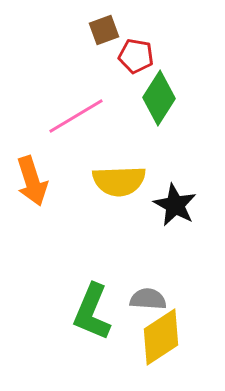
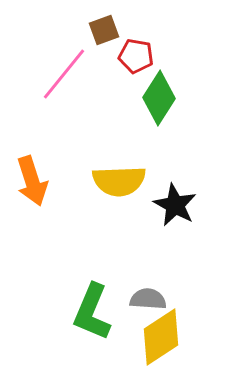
pink line: moved 12 px left, 42 px up; rotated 20 degrees counterclockwise
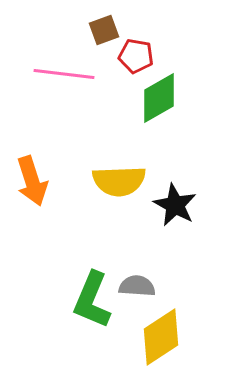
pink line: rotated 58 degrees clockwise
green diamond: rotated 28 degrees clockwise
gray semicircle: moved 11 px left, 13 px up
green L-shape: moved 12 px up
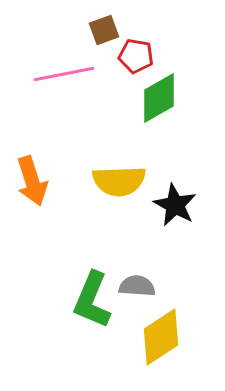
pink line: rotated 18 degrees counterclockwise
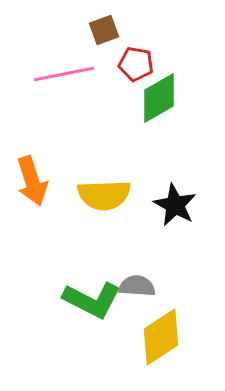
red pentagon: moved 8 px down
yellow semicircle: moved 15 px left, 14 px down
green L-shape: rotated 86 degrees counterclockwise
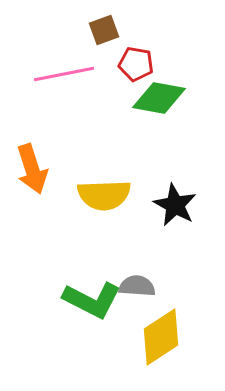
green diamond: rotated 40 degrees clockwise
orange arrow: moved 12 px up
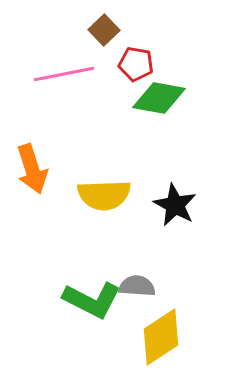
brown square: rotated 24 degrees counterclockwise
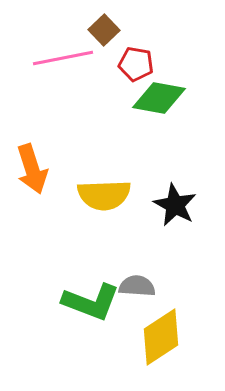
pink line: moved 1 px left, 16 px up
green L-shape: moved 1 px left, 2 px down; rotated 6 degrees counterclockwise
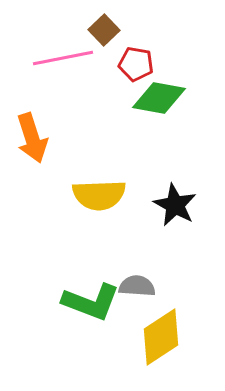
orange arrow: moved 31 px up
yellow semicircle: moved 5 px left
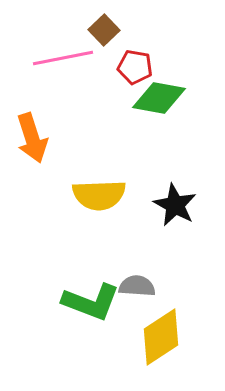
red pentagon: moved 1 px left, 3 px down
